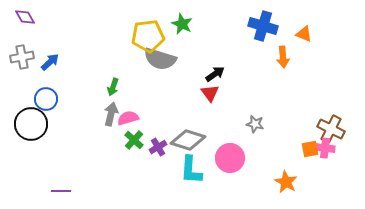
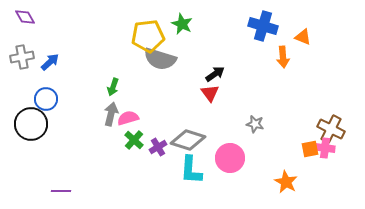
orange triangle: moved 1 px left, 3 px down
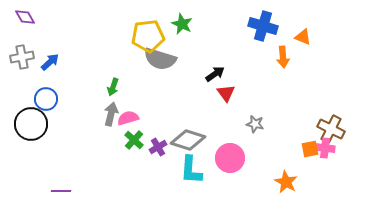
red triangle: moved 16 px right
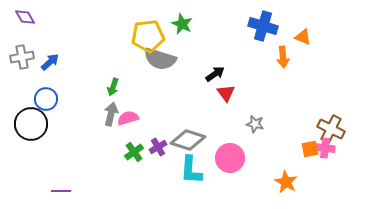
green cross: moved 12 px down; rotated 12 degrees clockwise
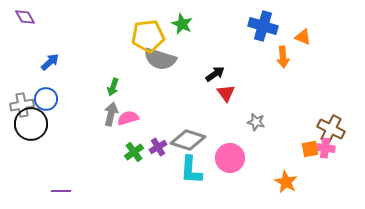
gray cross: moved 48 px down
gray star: moved 1 px right, 2 px up
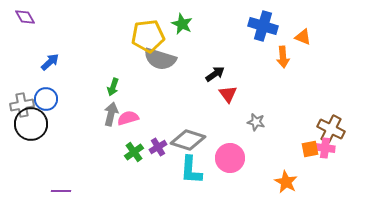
red triangle: moved 2 px right, 1 px down
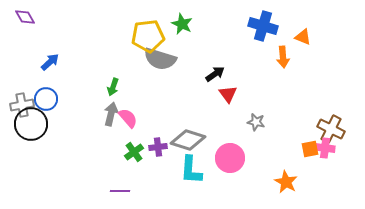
pink semicircle: rotated 65 degrees clockwise
purple cross: rotated 24 degrees clockwise
purple line: moved 59 px right
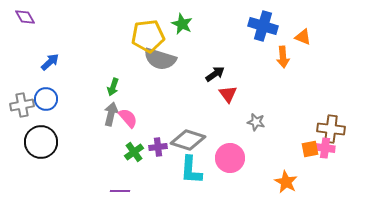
black circle: moved 10 px right, 18 px down
brown cross: rotated 20 degrees counterclockwise
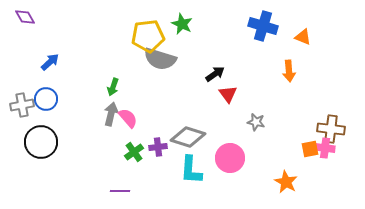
orange arrow: moved 6 px right, 14 px down
gray diamond: moved 3 px up
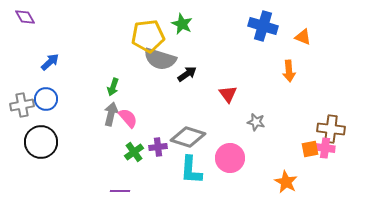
black arrow: moved 28 px left
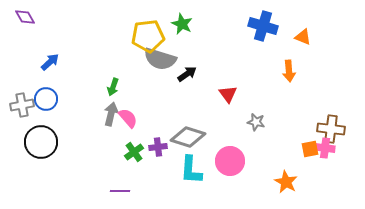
pink circle: moved 3 px down
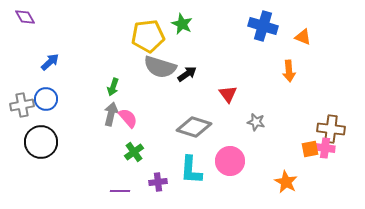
gray semicircle: moved 8 px down
gray diamond: moved 6 px right, 10 px up
purple cross: moved 35 px down
